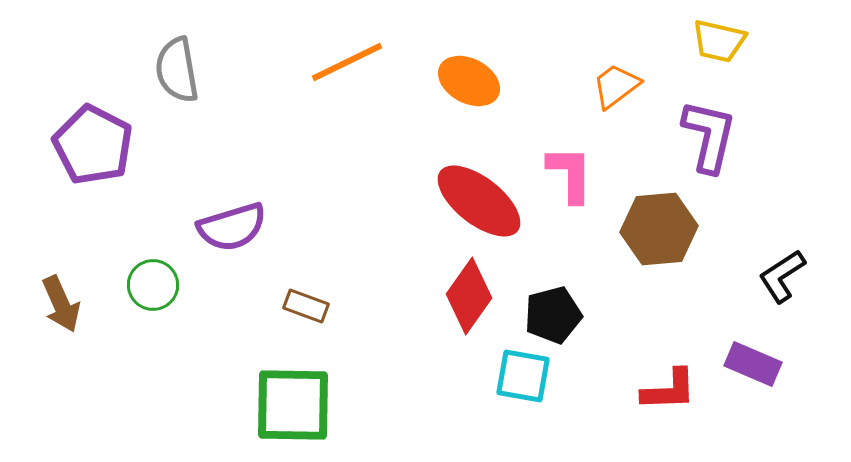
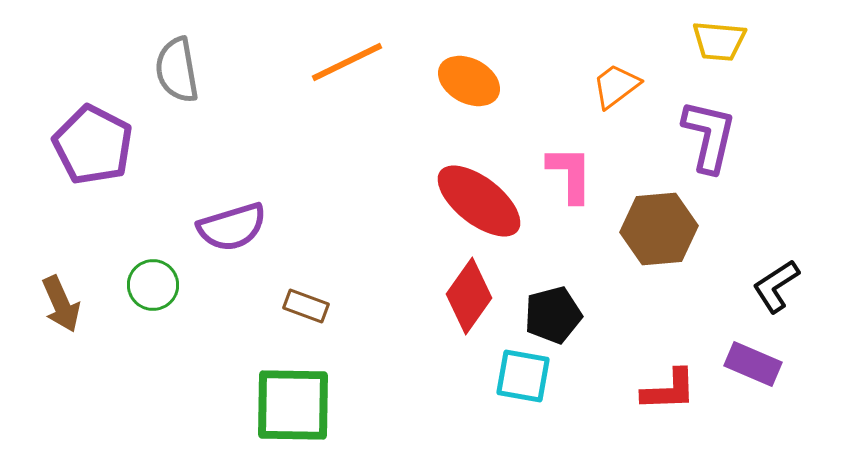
yellow trapezoid: rotated 8 degrees counterclockwise
black L-shape: moved 6 px left, 10 px down
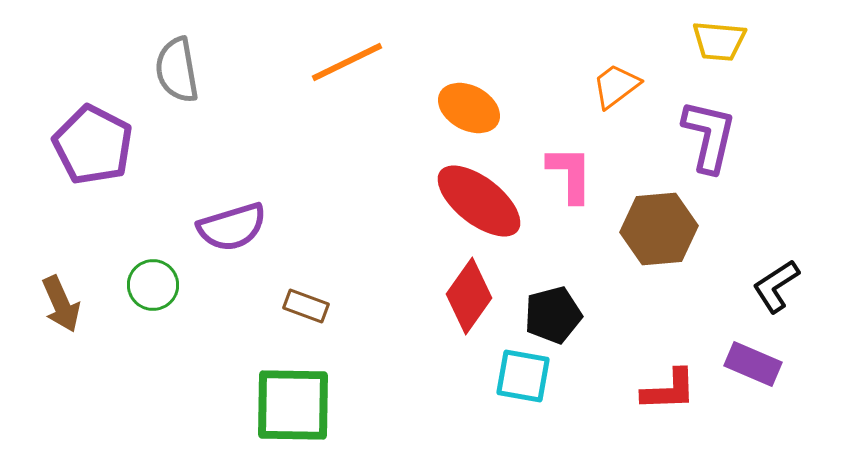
orange ellipse: moved 27 px down
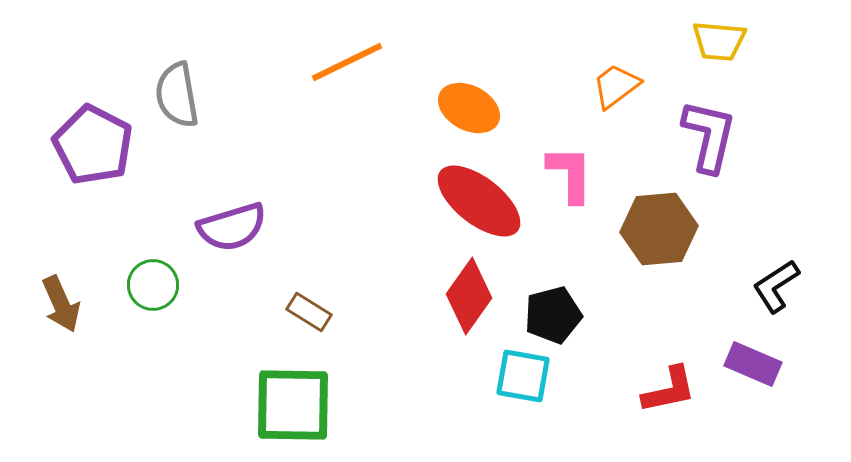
gray semicircle: moved 25 px down
brown rectangle: moved 3 px right, 6 px down; rotated 12 degrees clockwise
red L-shape: rotated 10 degrees counterclockwise
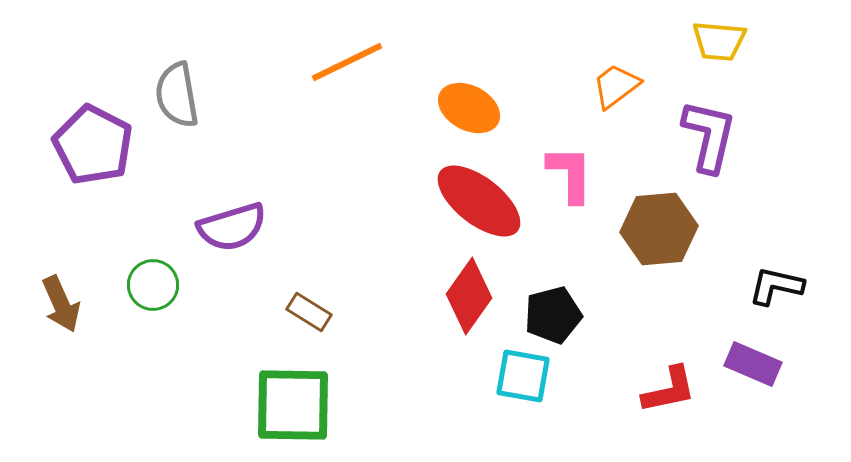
black L-shape: rotated 46 degrees clockwise
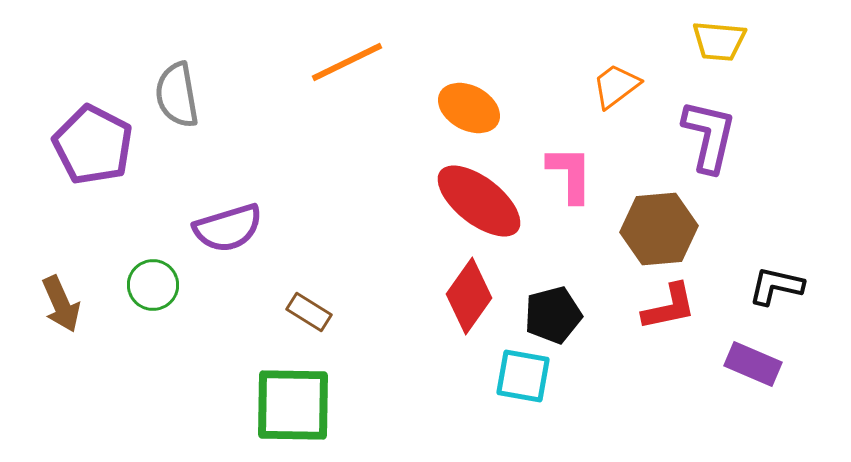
purple semicircle: moved 4 px left, 1 px down
red L-shape: moved 83 px up
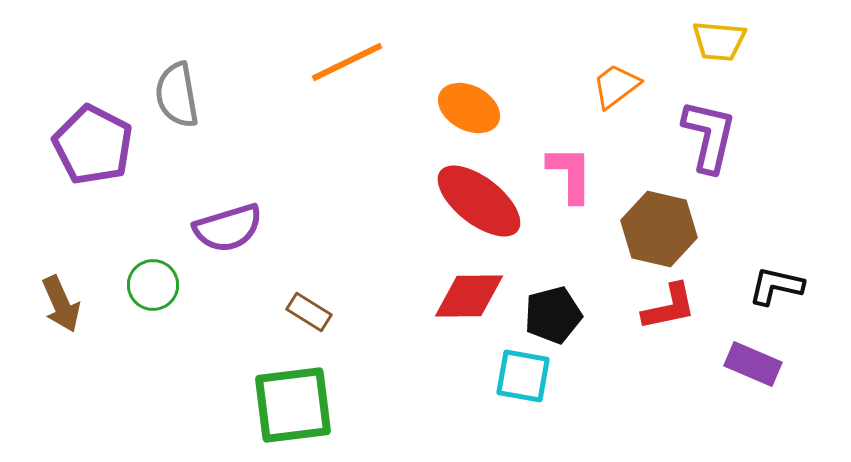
brown hexagon: rotated 18 degrees clockwise
red diamond: rotated 54 degrees clockwise
green square: rotated 8 degrees counterclockwise
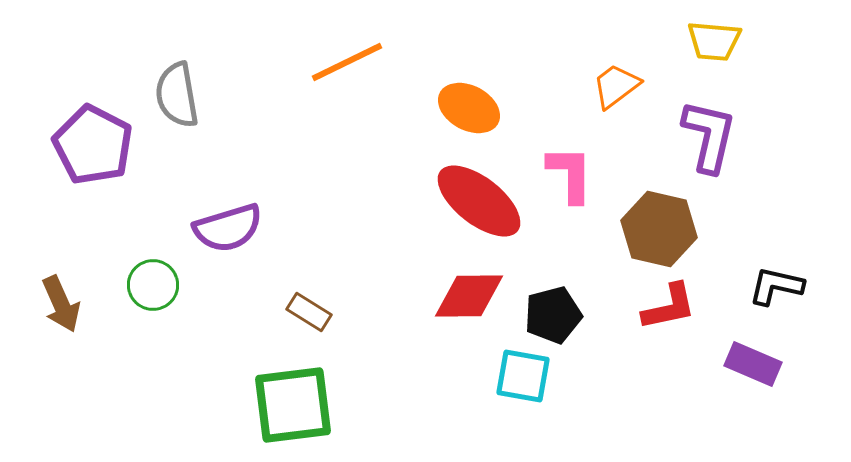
yellow trapezoid: moved 5 px left
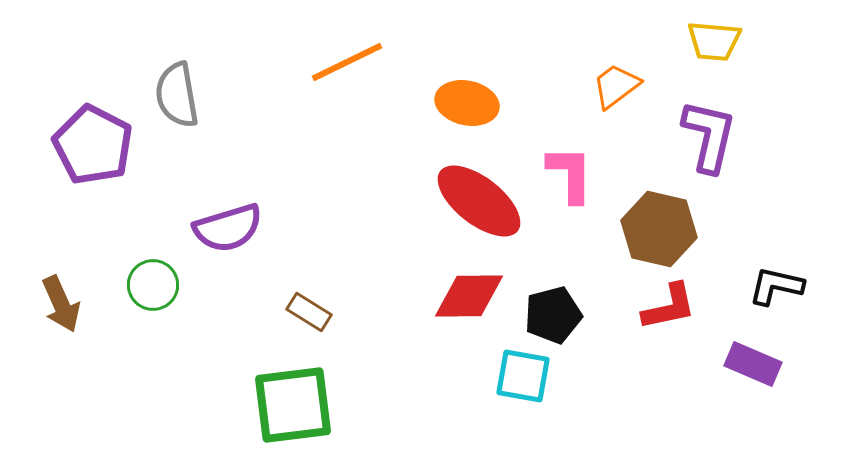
orange ellipse: moved 2 px left, 5 px up; rotated 16 degrees counterclockwise
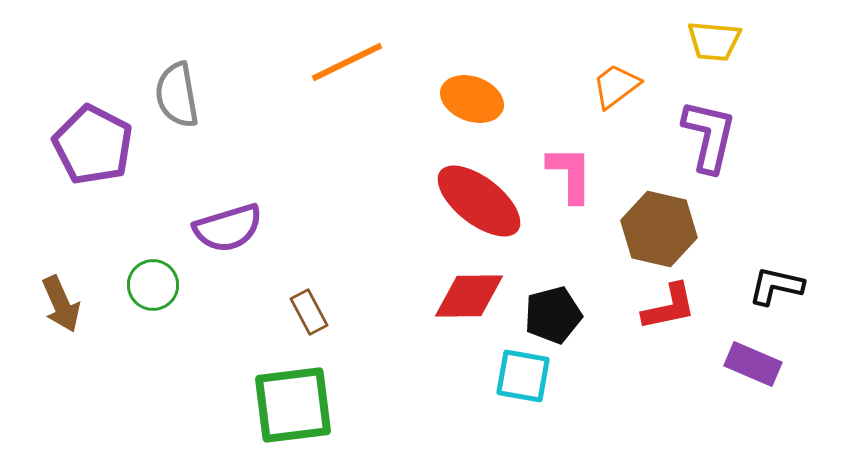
orange ellipse: moved 5 px right, 4 px up; rotated 8 degrees clockwise
brown rectangle: rotated 30 degrees clockwise
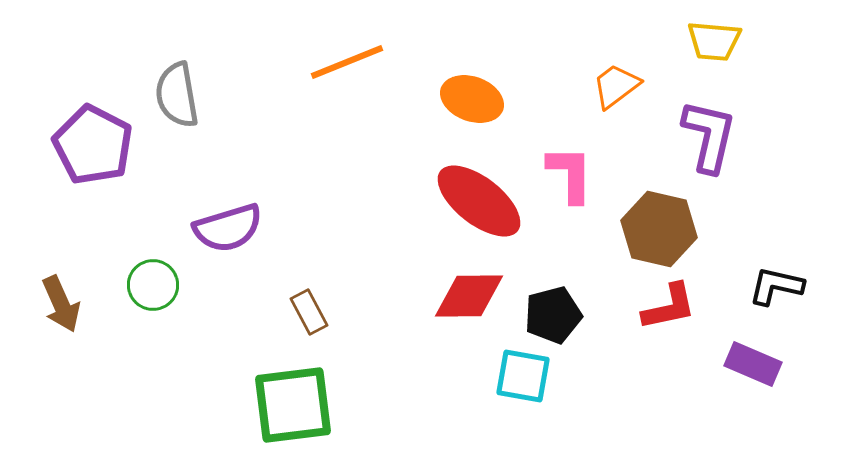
orange line: rotated 4 degrees clockwise
